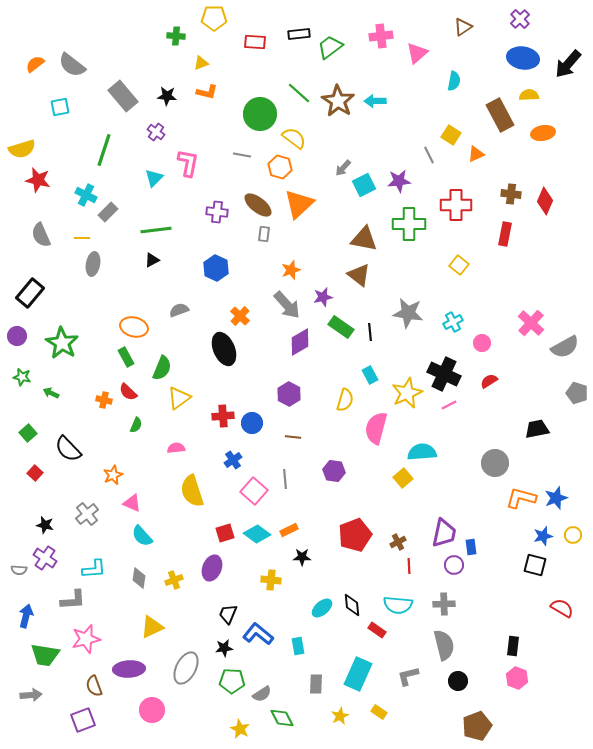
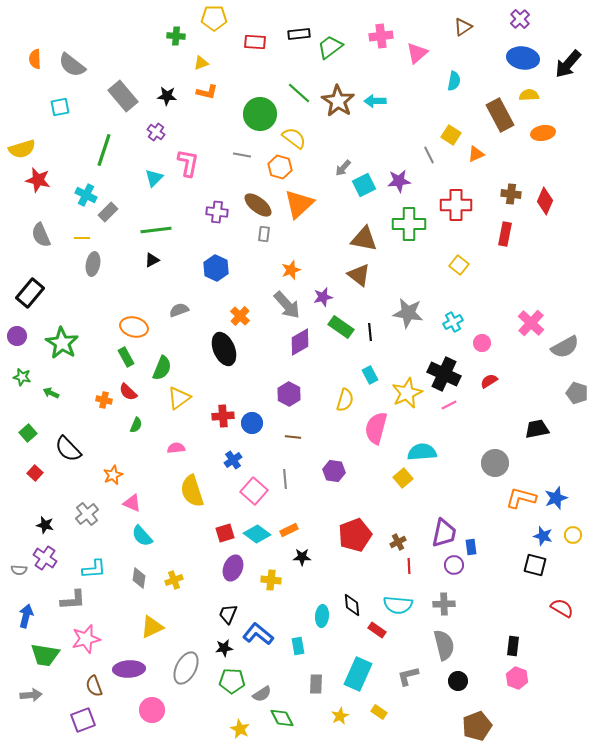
orange semicircle at (35, 64): moved 5 px up; rotated 54 degrees counterclockwise
blue star at (543, 536): rotated 30 degrees clockwise
purple ellipse at (212, 568): moved 21 px right
cyan ellipse at (322, 608): moved 8 px down; rotated 45 degrees counterclockwise
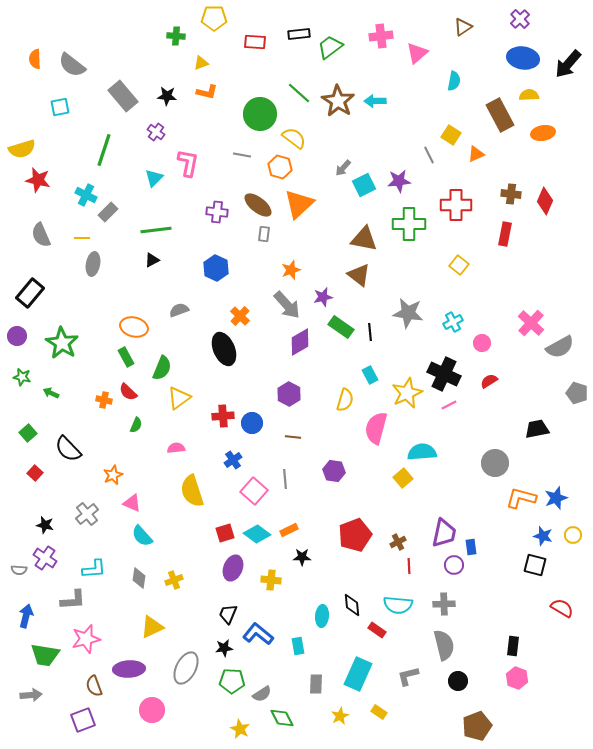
gray semicircle at (565, 347): moved 5 px left
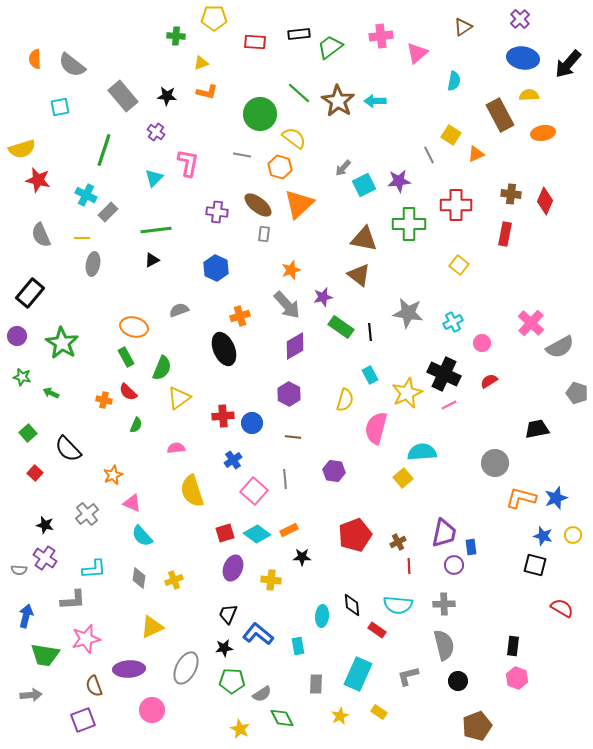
orange cross at (240, 316): rotated 30 degrees clockwise
purple diamond at (300, 342): moved 5 px left, 4 px down
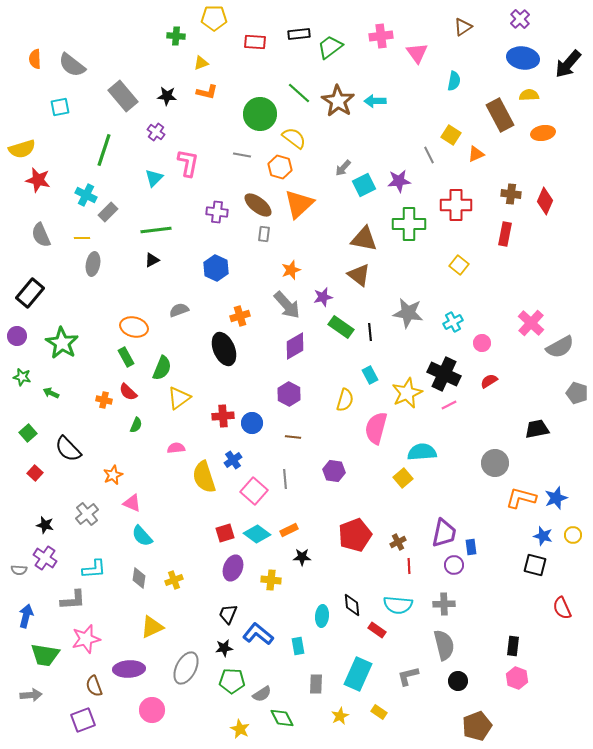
pink triangle at (417, 53): rotated 25 degrees counterclockwise
yellow semicircle at (192, 491): moved 12 px right, 14 px up
red semicircle at (562, 608): rotated 145 degrees counterclockwise
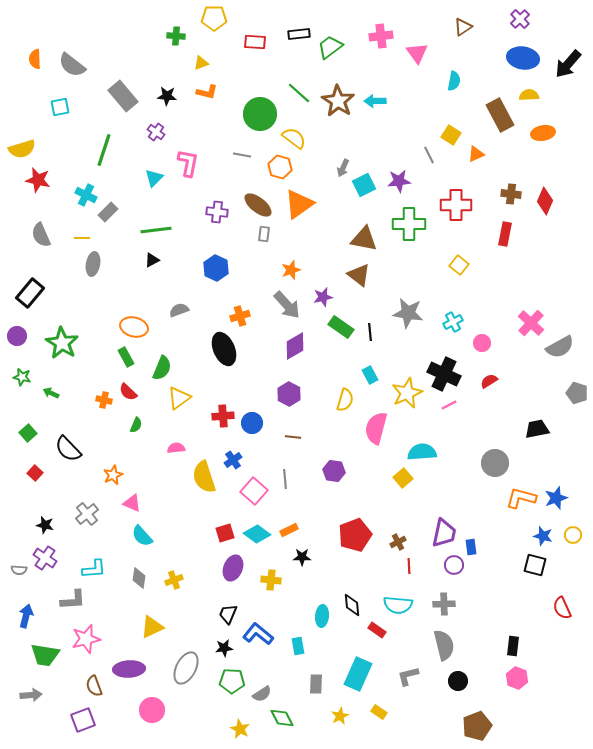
gray arrow at (343, 168): rotated 18 degrees counterclockwise
orange triangle at (299, 204): rotated 8 degrees clockwise
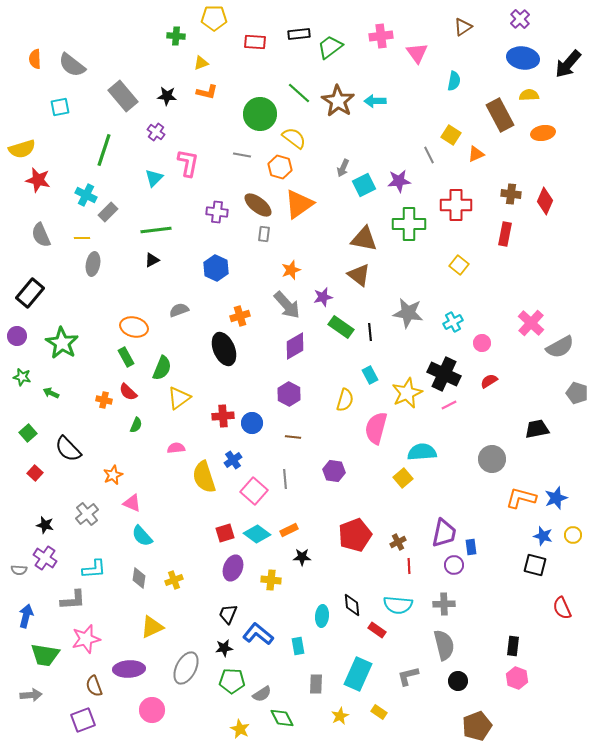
gray circle at (495, 463): moved 3 px left, 4 px up
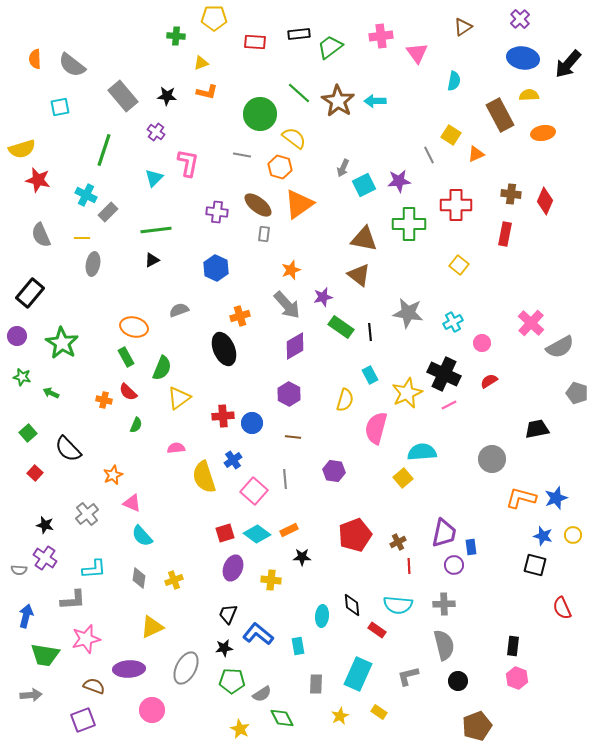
brown semicircle at (94, 686): rotated 130 degrees clockwise
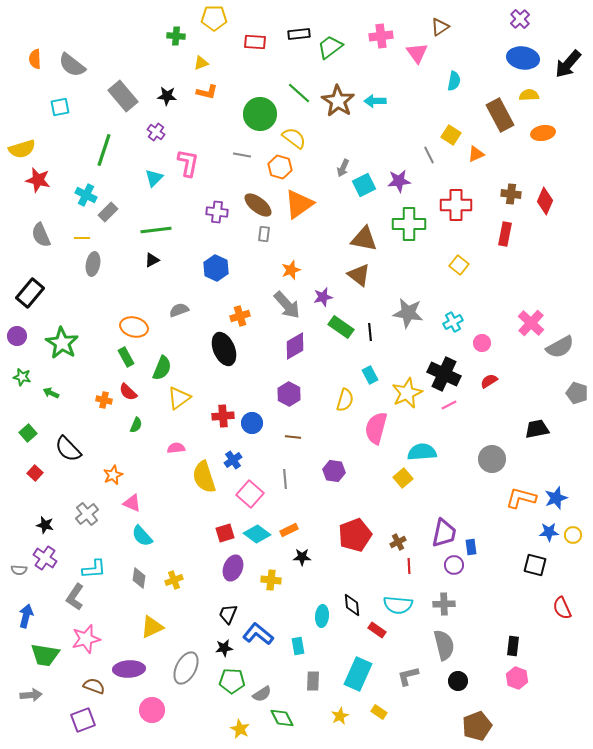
brown triangle at (463, 27): moved 23 px left
pink square at (254, 491): moved 4 px left, 3 px down
blue star at (543, 536): moved 6 px right, 4 px up; rotated 18 degrees counterclockwise
gray L-shape at (73, 600): moved 2 px right, 3 px up; rotated 128 degrees clockwise
gray rectangle at (316, 684): moved 3 px left, 3 px up
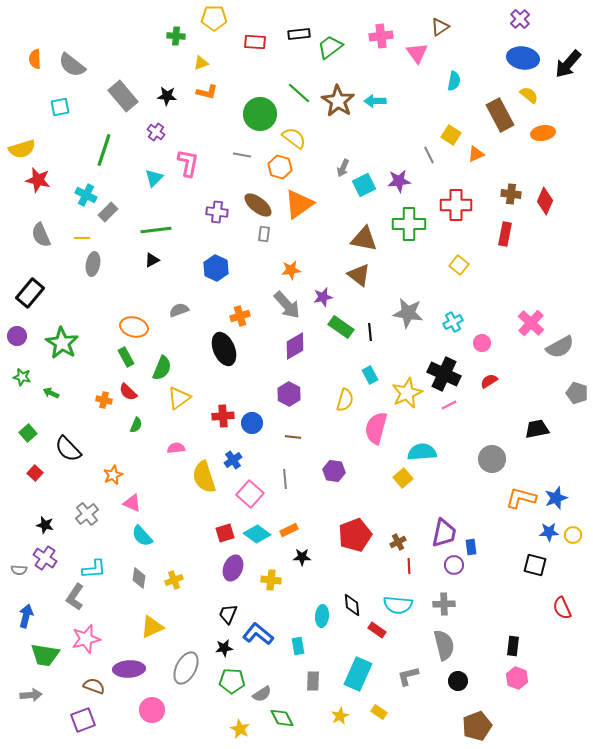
yellow semicircle at (529, 95): rotated 42 degrees clockwise
orange star at (291, 270): rotated 12 degrees clockwise
